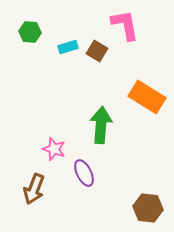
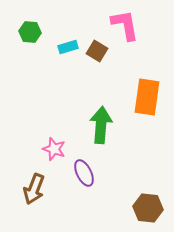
orange rectangle: rotated 66 degrees clockwise
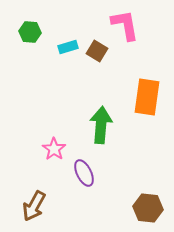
pink star: rotated 15 degrees clockwise
brown arrow: moved 17 px down; rotated 8 degrees clockwise
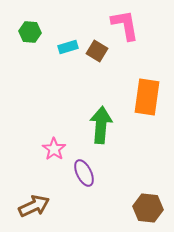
brown arrow: rotated 144 degrees counterclockwise
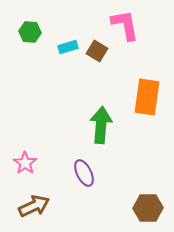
pink star: moved 29 px left, 14 px down
brown hexagon: rotated 8 degrees counterclockwise
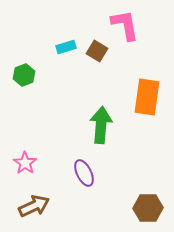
green hexagon: moved 6 px left, 43 px down; rotated 25 degrees counterclockwise
cyan rectangle: moved 2 px left
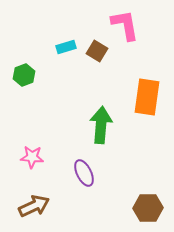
pink star: moved 7 px right, 6 px up; rotated 30 degrees counterclockwise
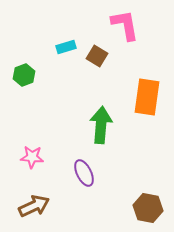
brown square: moved 5 px down
brown hexagon: rotated 12 degrees clockwise
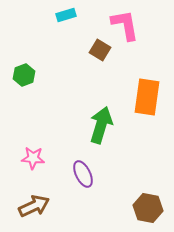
cyan rectangle: moved 32 px up
brown square: moved 3 px right, 6 px up
green arrow: rotated 12 degrees clockwise
pink star: moved 1 px right, 1 px down
purple ellipse: moved 1 px left, 1 px down
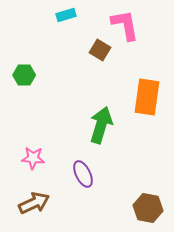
green hexagon: rotated 20 degrees clockwise
brown arrow: moved 3 px up
